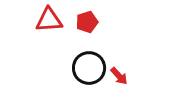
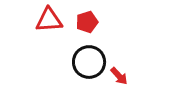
black circle: moved 6 px up
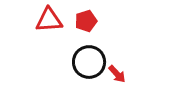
red pentagon: moved 1 px left, 1 px up
red arrow: moved 2 px left, 2 px up
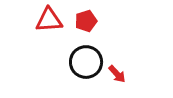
black circle: moved 3 px left
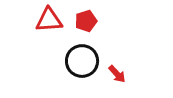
black circle: moved 4 px left, 1 px up
